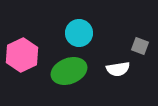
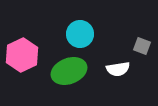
cyan circle: moved 1 px right, 1 px down
gray square: moved 2 px right
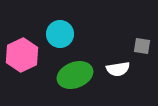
cyan circle: moved 20 px left
gray square: rotated 12 degrees counterclockwise
green ellipse: moved 6 px right, 4 px down
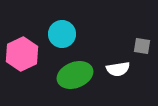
cyan circle: moved 2 px right
pink hexagon: moved 1 px up
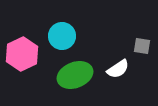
cyan circle: moved 2 px down
white semicircle: rotated 25 degrees counterclockwise
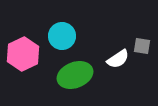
pink hexagon: moved 1 px right
white semicircle: moved 10 px up
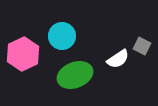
gray square: rotated 18 degrees clockwise
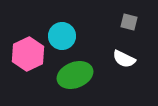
gray square: moved 13 px left, 24 px up; rotated 12 degrees counterclockwise
pink hexagon: moved 5 px right
white semicircle: moved 6 px right; rotated 60 degrees clockwise
